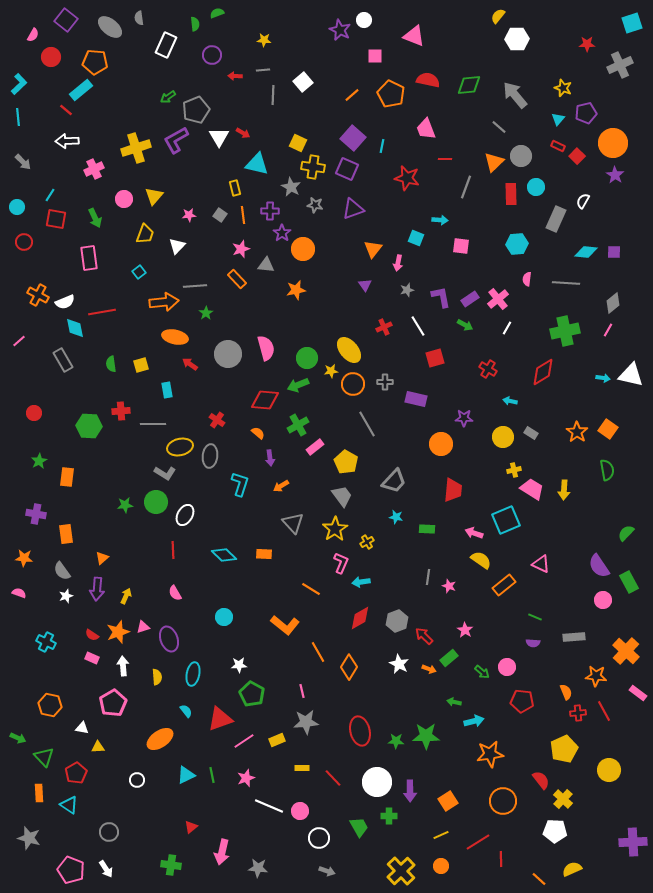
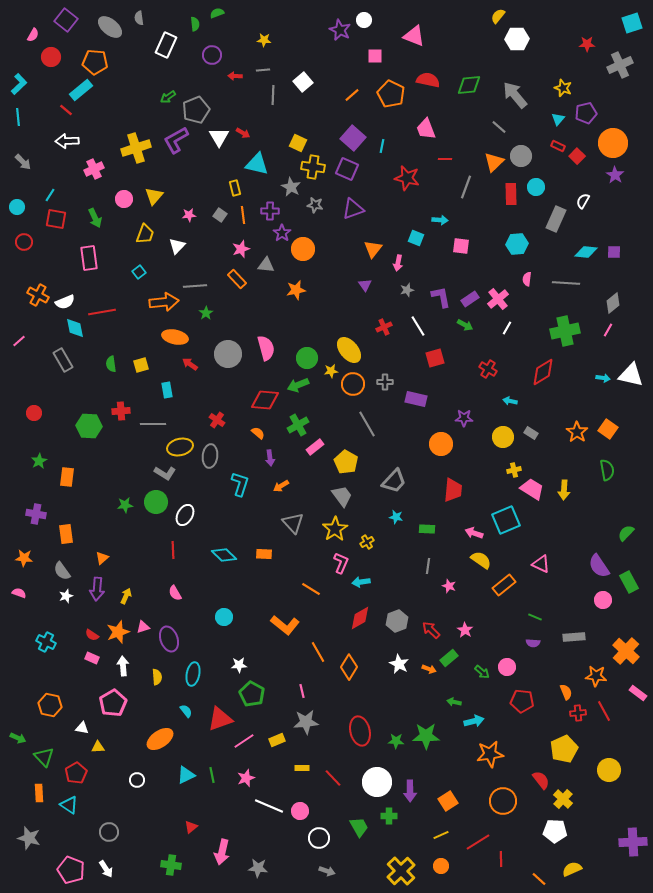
gray line at (428, 577): moved 11 px up
red arrow at (424, 636): moved 7 px right, 6 px up
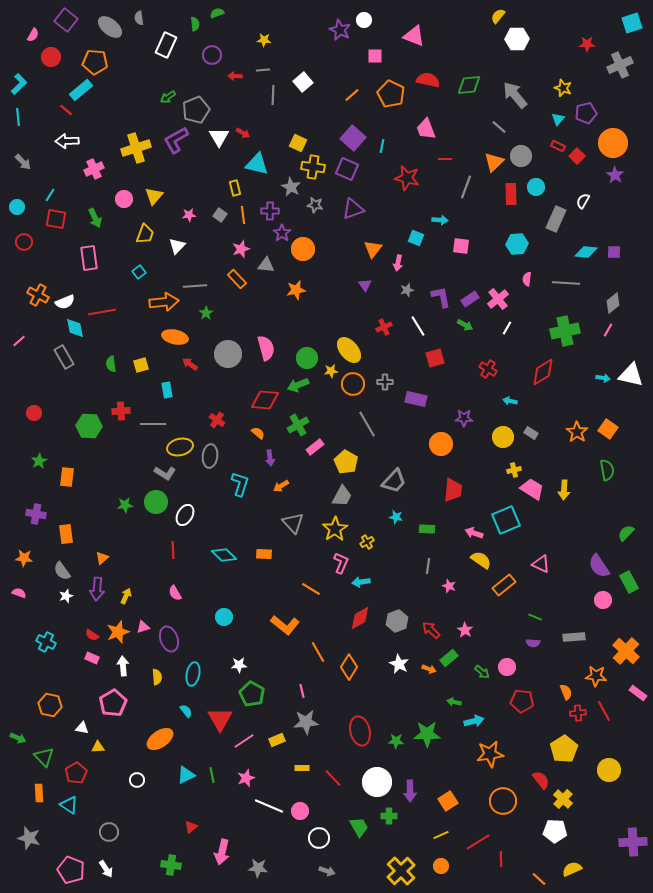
gray rectangle at (63, 360): moved 1 px right, 3 px up
gray trapezoid at (342, 496): rotated 65 degrees clockwise
red triangle at (220, 719): rotated 40 degrees counterclockwise
green star at (426, 736): moved 1 px right, 2 px up
yellow pentagon at (564, 749): rotated 8 degrees counterclockwise
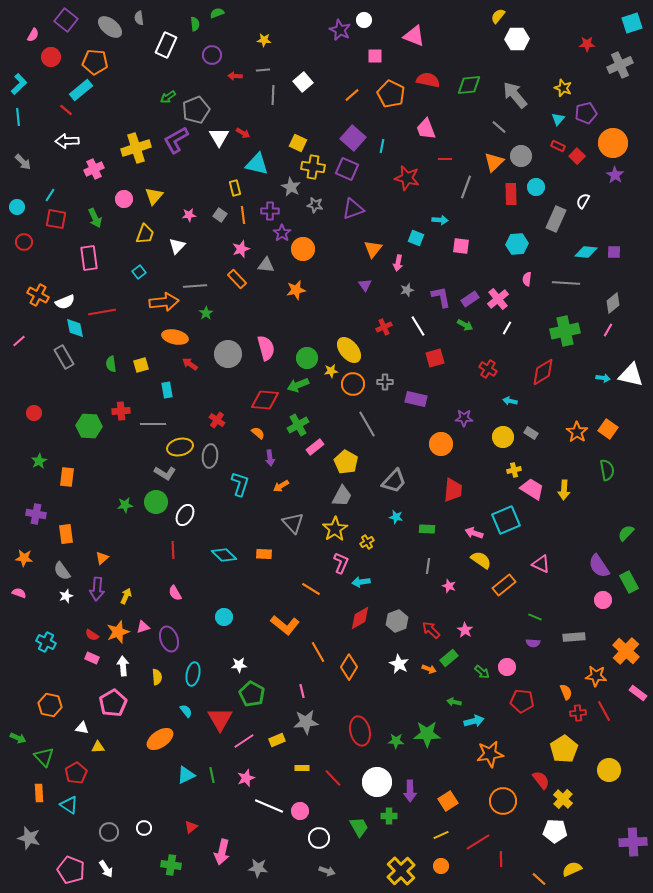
white circle at (137, 780): moved 7 px right, 48 px down
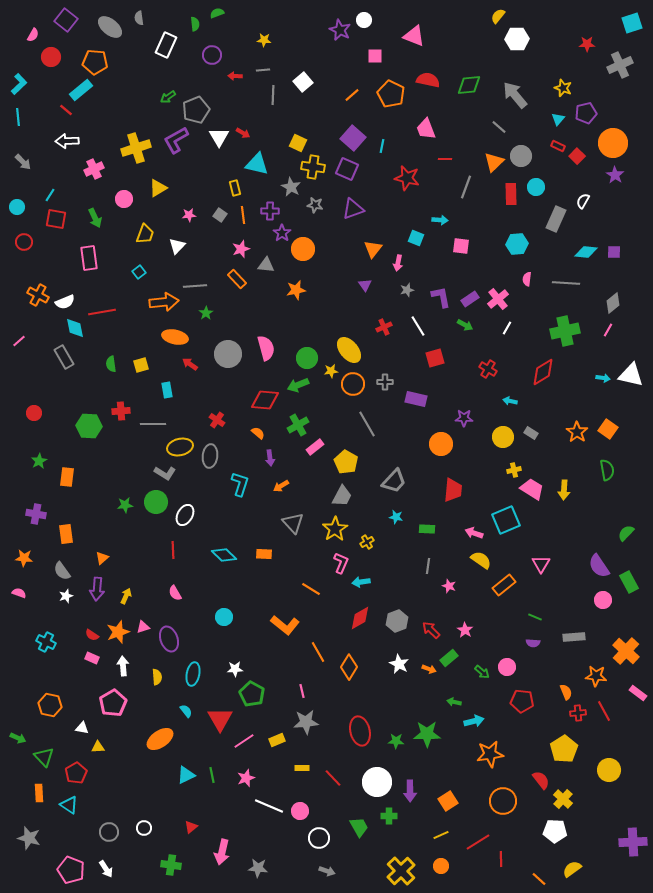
yellow triangle at (154, 196): moved 4 px right, 8 px up; rotated 18 degrees clockwise
pink triangle at (541, 564): rotated 36 degrees clockwise
white star at (239, 665): moved 4 px left, 4 px down
yellow semicircle at (572, 869): rotated 12 degrees counterclockwise
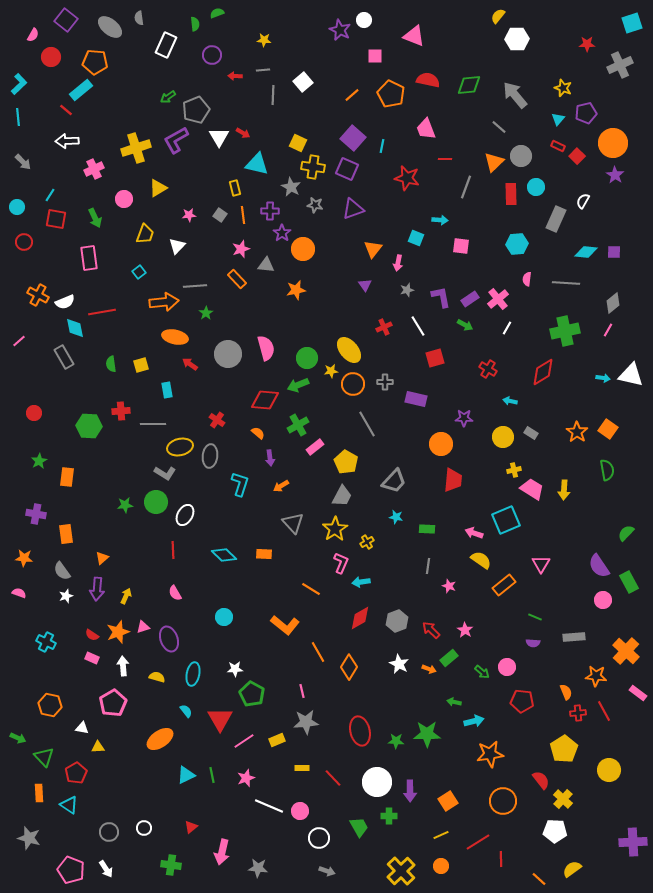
red trapezoid at (453, 490): moved 10 px up
yellow semicircle at (157, 677): rotated 70 degrees counterclockwise
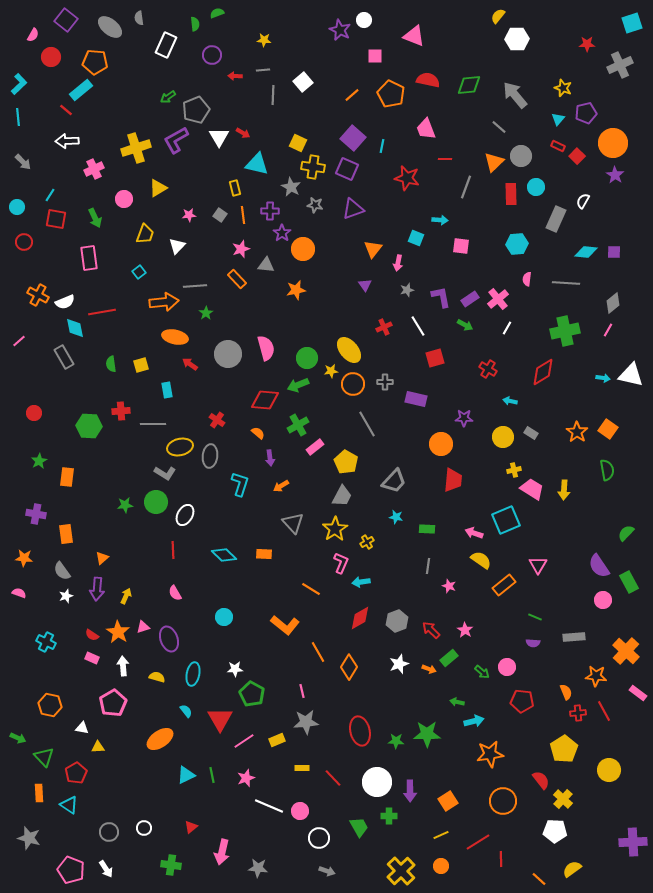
pink triangle at (541, 564): moved 3 px left, 1 px down
orange star at (118, 632): rotated 20 degrees counterclockwise
white star at (399, 664): rotated 24 degrees clockwise
green arrow at (454, 702): moved 3 px right
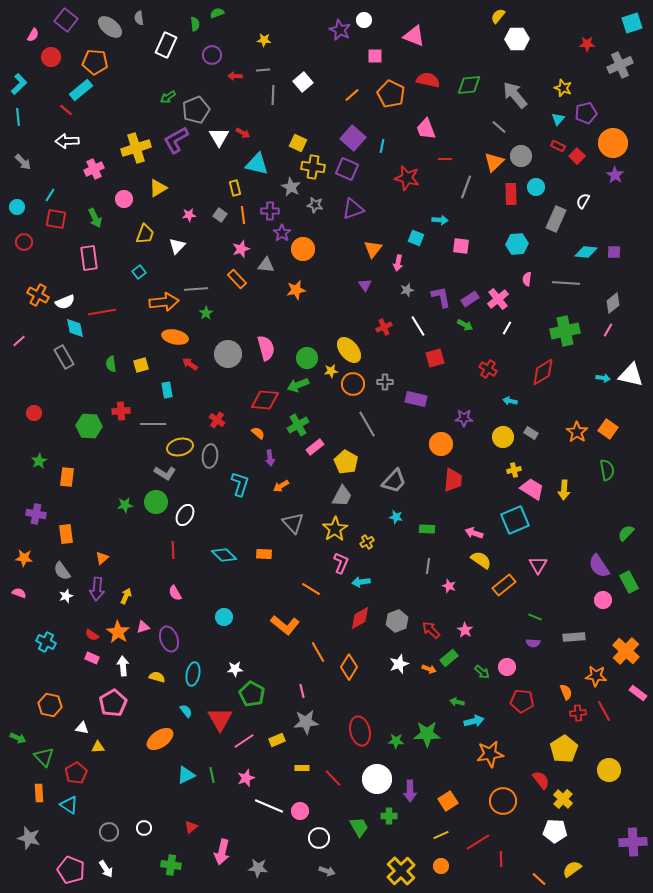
gray line at (195, 286): moved 1 px right, 3 px down
cyan square at (506, 520): moved 9 px right
white circle at (377, 782): moved 3 px up
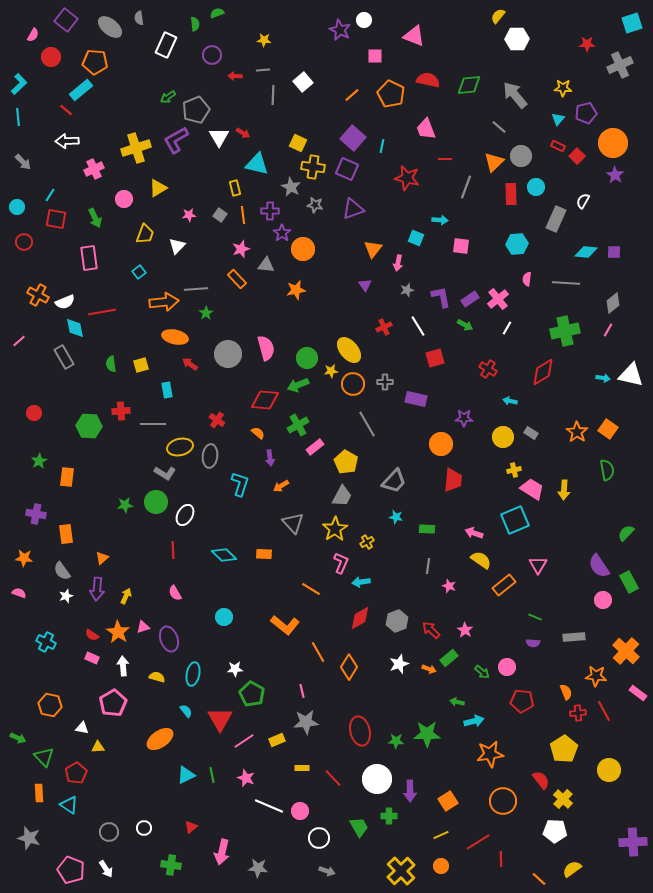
yellow star at (563, 88): rotated 18 degrees counterclockwise
pink star at (246, 778): rotated 30 degrees counterclockwise
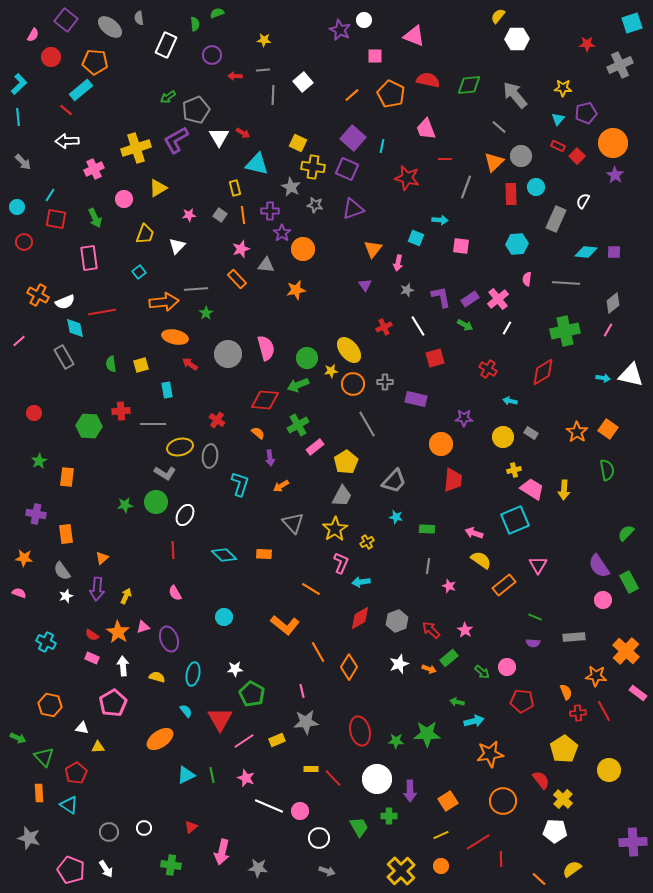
yellow pentagon at (346, 462): rotated 10 degrees clockwise
yellow rectangle at (302, 768): moved 9 px right, 1 px down
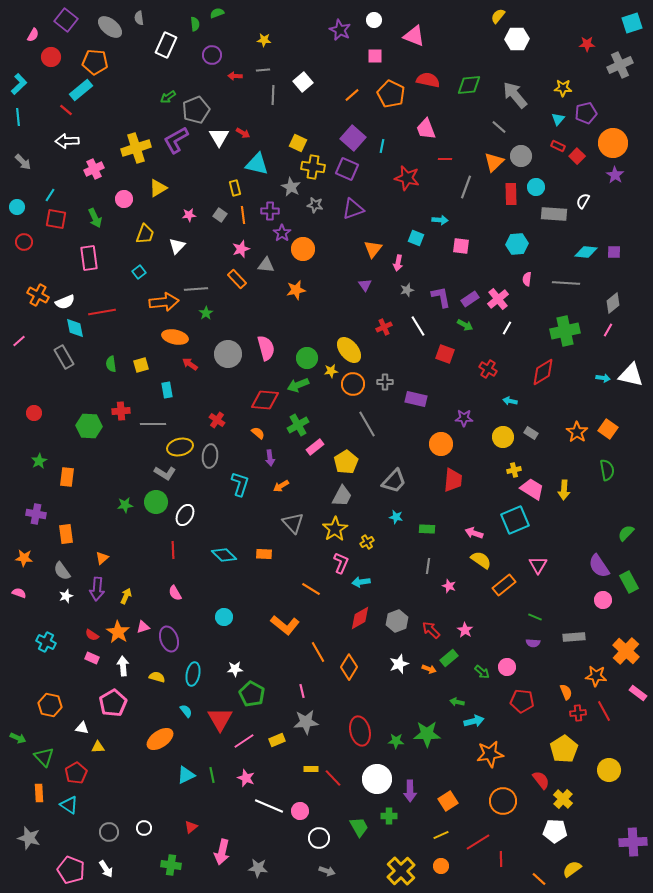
white circle at (364, 20): moved 10 px right
gray rectangle at (556, 219): moved 2 px left, 5 px up; rotated 70 degrees clockwise
red square at (435, 358): moved 10 px right, 4 px up; rotated 36 degrees clockwise
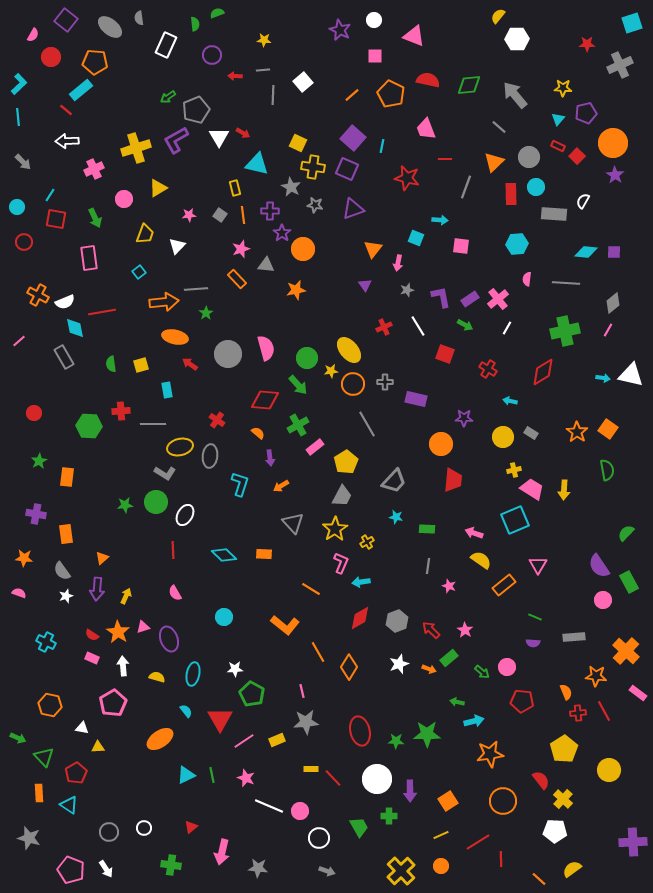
gray circle at (521, 156): moved 8 px right, 1 px down
green arrow at (298, 385): rotated 110 degrees counterclockwise
